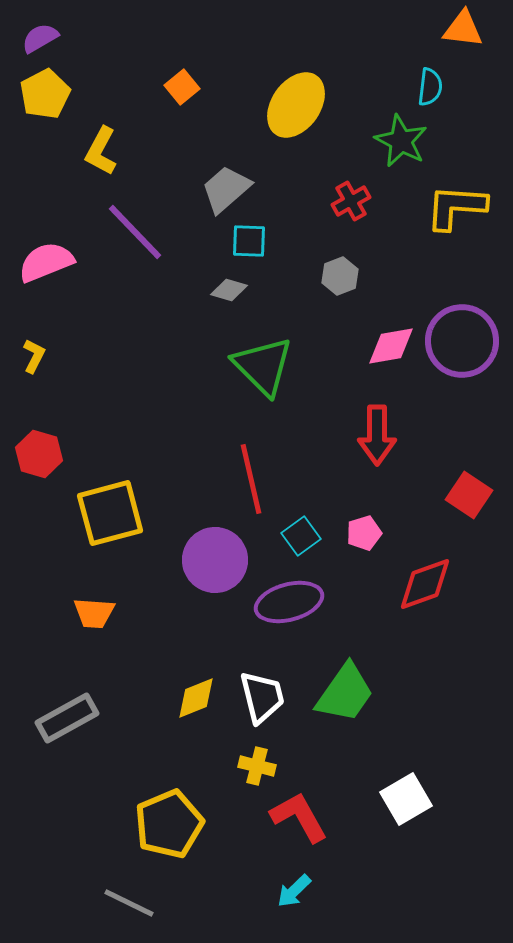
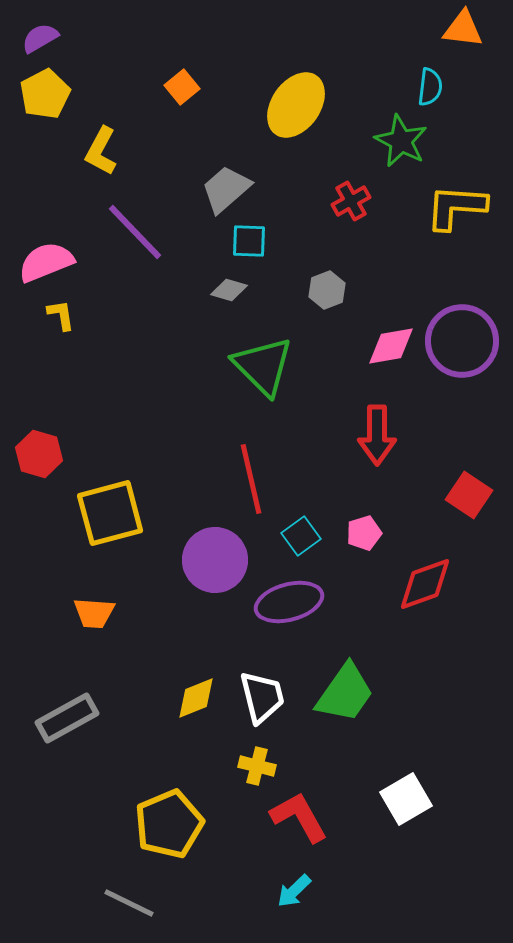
gray hexagon at (340, 276): moved 13 px left, 14 px down
yellow L-shape at (34, 356): moved 27 px right, 41 px up; rotated 36 degrees counterclockwise
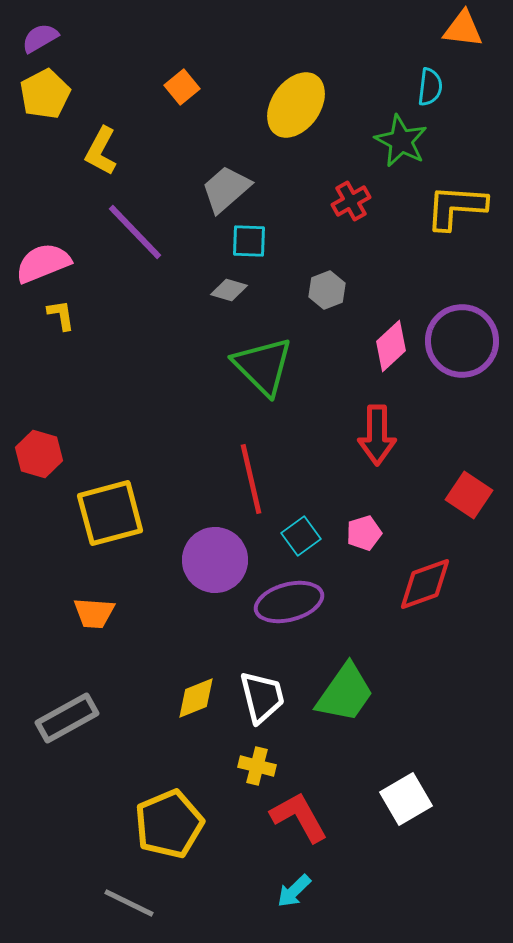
pink semicircle at (46, 262): moved 3 px left, 1 px down
pink diamond at (391, 346): rotated 33 degrees counterclockwise
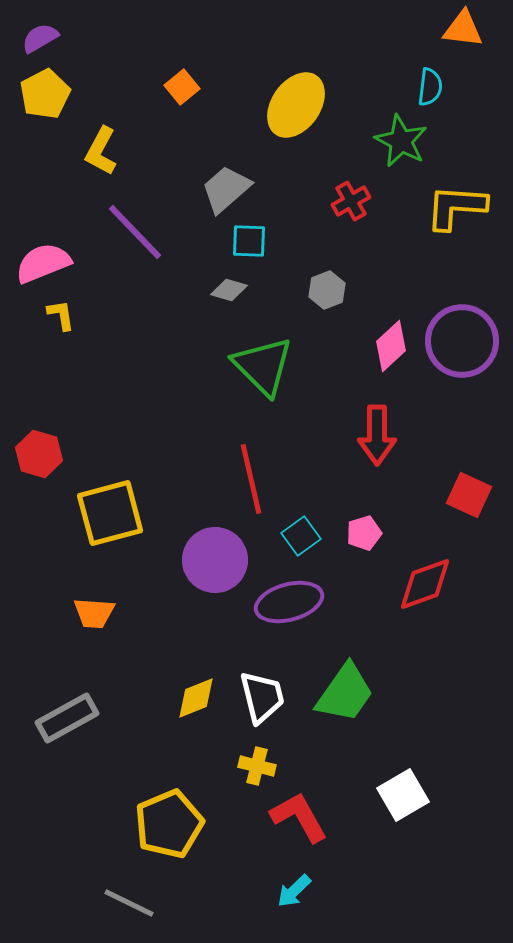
red square at (469, 495): rotated 9 degrees counterclockwise
white square at (406, 799): moved 3 px left, 4 px up
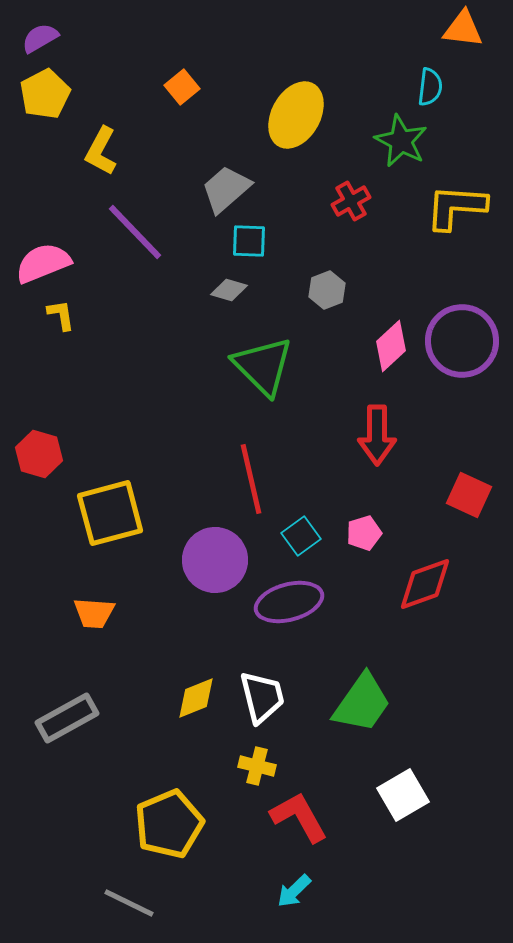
yellow ellipse at (296, 105): moved 10 px down; rotated 6 degrees counterclockwise
green trapezoid at (345, 693): moved 17 px right, 10 px down
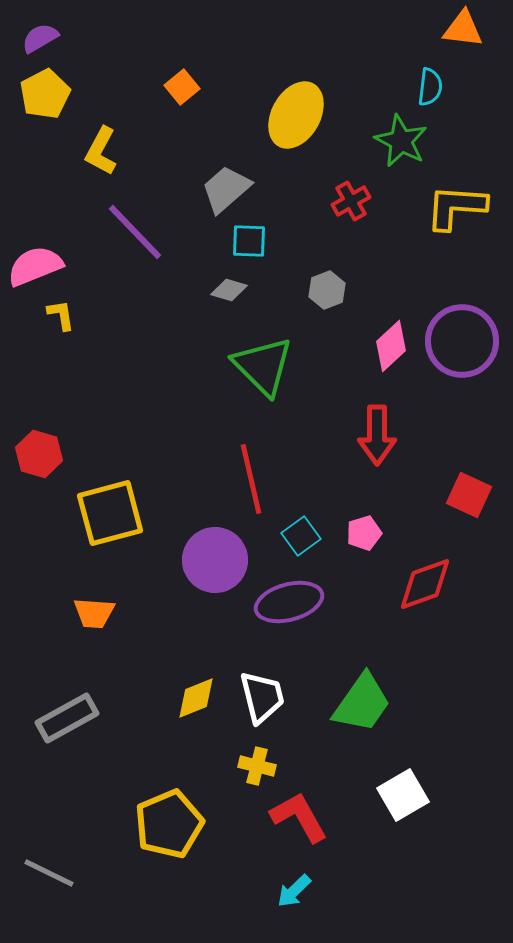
pink semicircle at (43, 263): moved 8 px left, 3 px down
gray line at (129, 903): moved 80 px left, 30 px up
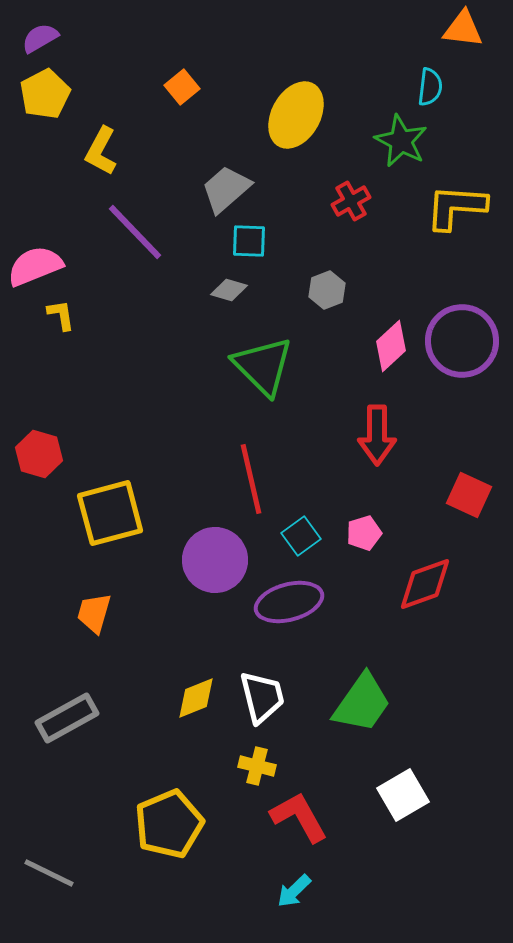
orange trapezoid at (94, 613): rotated 102 degrees clockwise
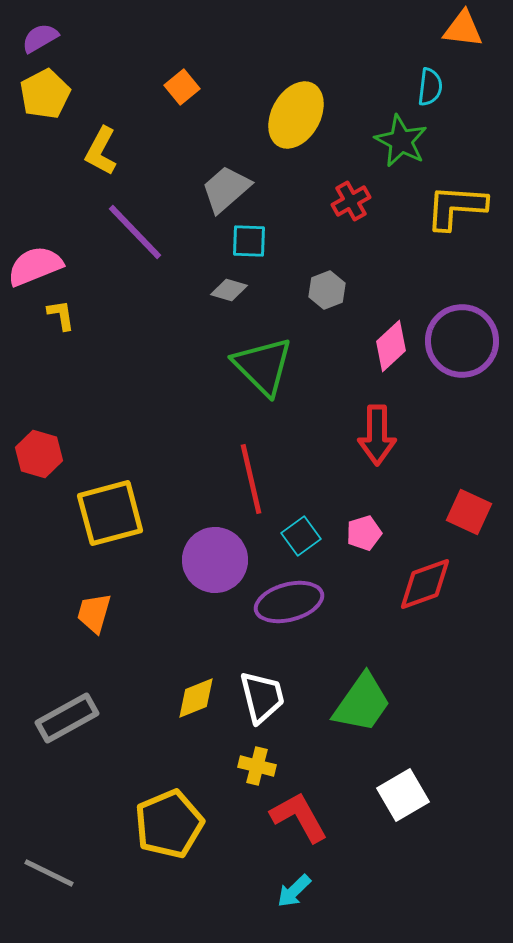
red square at (469, 495): moved 17 px down
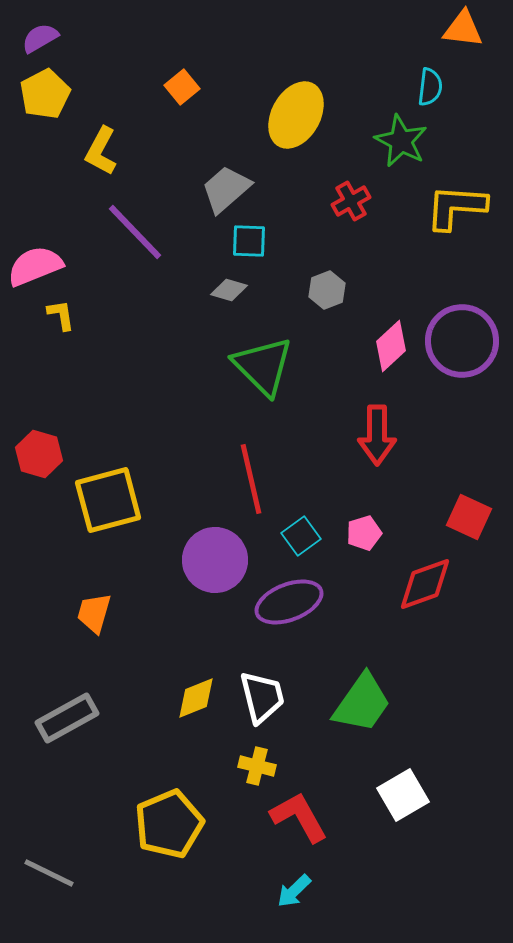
red square at (469, 512): moved 5 px down
yellow square at (110, 513): moved 2 px left, 13 px up
purple ellipse at (289, 602): rotated 6 degrees counterclockwise
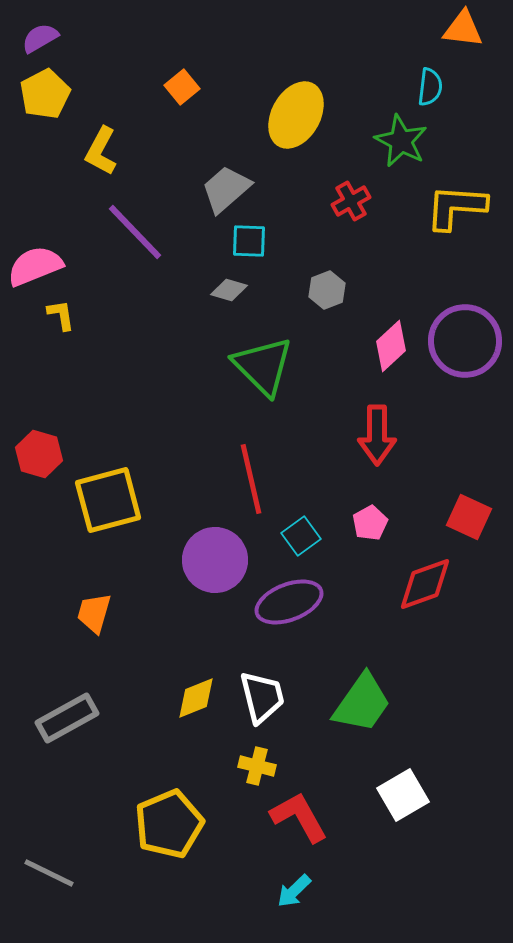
purple circle at (462, 341): moved 3 px right
pink pentagon at (364, 533): moved 6 px right, 10 px up; rotated 12 degrees counterclockwise
